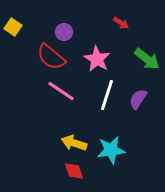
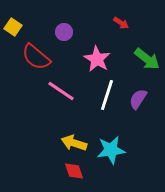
red semicircle: moved 15 px left
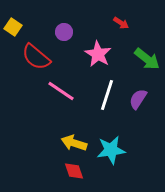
pink star: moved 1 px right, 5 px up
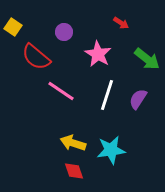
yellow arrow: moved 1 px left
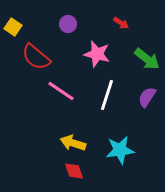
purple circle: moved 4 px right, 8 px up
pink star: moved 1 px left; rotated 16 degrees counterclockwise
purple semicircle: moved 9 px right, 2 px up
cyan star: moved 9 px right
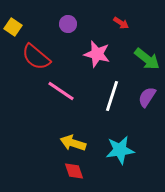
white line: moved 5 px right, 1 px down
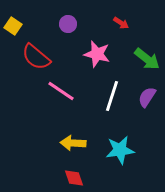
yellow square: moved 1 px up
yellow arrow: rotated 15 degrees counterclockwise
red diamond: moved 7 px down
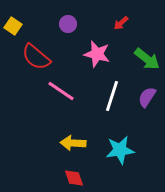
red arrow: rotated 105 degrees clockwise
